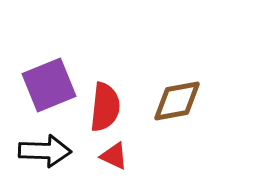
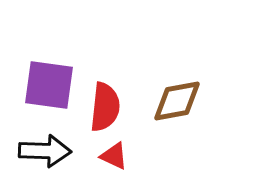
purple square: rotated 30 degrees clockwise
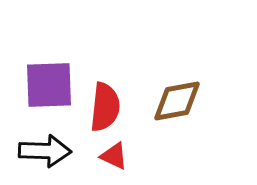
purple square: rotated 10 degrees counterclockwise
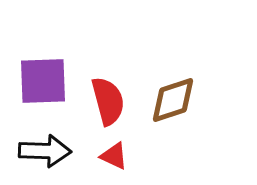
purple square: moved 6 px left, 4 px up
brown diamond: moved 4 px left, 1 px up; rotated 8 degrees counterclockwise
red semicircle: moved 3 px right, 6 px up; rotated 21 degrees counterclockwise
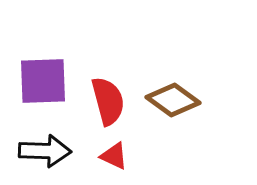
brown diamond: rotated 54 degrees clockwise
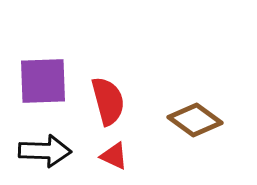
brown diamond: moved 22 px right, 20 px down
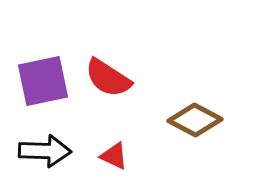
purple square: rotated 10 degrees counterclockwise
red semicircle: moved 23 px up; rotated 138 degrees clockwise
brown diamond: rotated 8 degrees counterclockwise
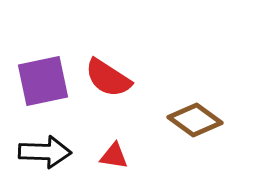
brown diamond: rotated 8 degrees clockwise
black arrow: moved 1 px down
red triangle: rotated 16 degrees counterclockwise
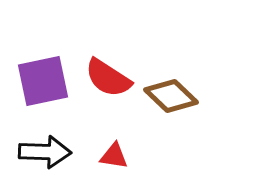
brown diamond: moved 24 px left, 24 px up; rotated 8 degrees clockwise
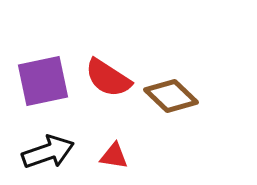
black arrow: moved 3 px right; rotated 21 degrees counterclockwise
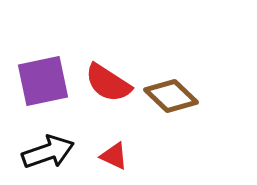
red semicircle: moved 5 px down
red triangle: rotated 16 degrees clockwise
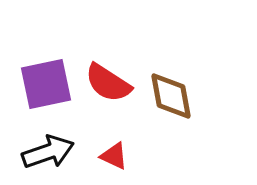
purple square: moved 3 px right, 3 px down
brown diamond: rotated 36 degrees clockwise
